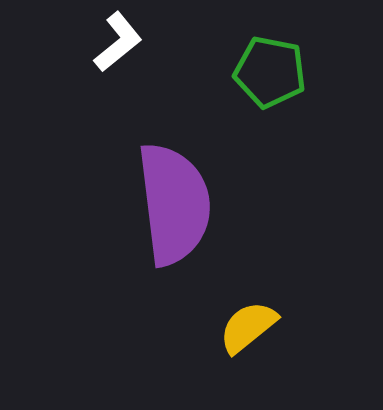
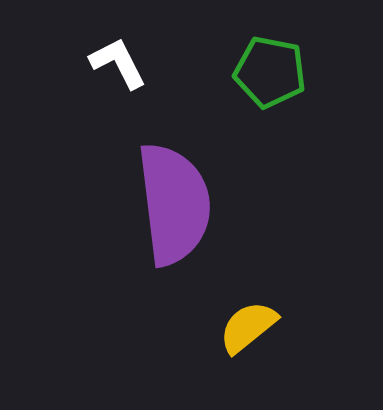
white L-shape: moved 21 px down; rotated 78 degrees counterclockwise
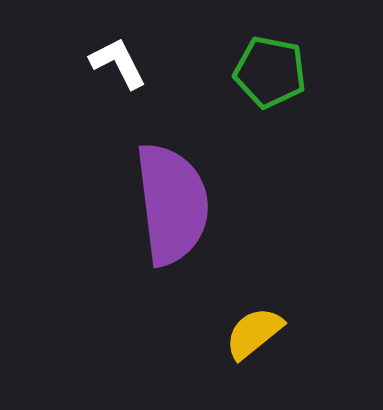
purple semicircle: moved 2 px left
yellow semicircle: moved 6 px right, 6 px down
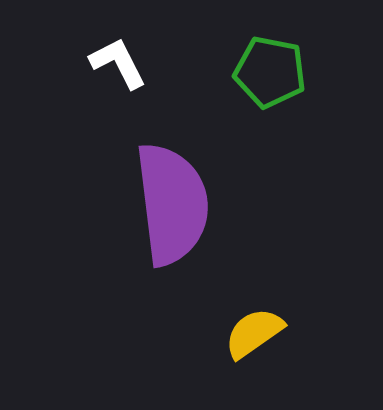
yellow semicircle: rotated 4 degrees clockwise
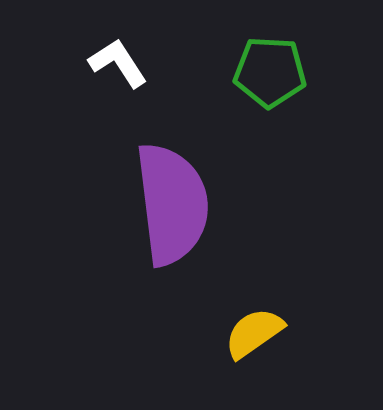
white L-shape: rotated 6 degrees counterclockwise
green pentagon: rotated 8 degrees counterclockwise
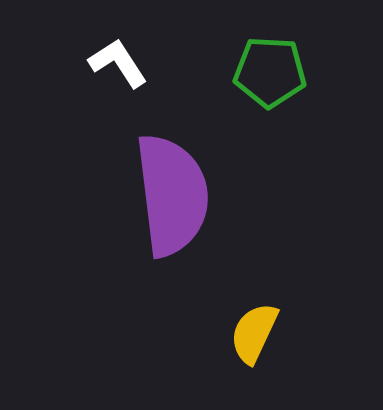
purple semicircle: moved 9 px up
yellow semicircle: rotated 30 degrees counterclockwise
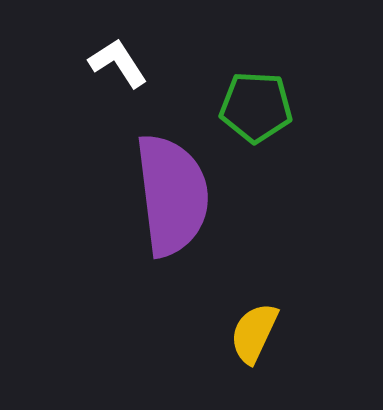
green pentagon: moved 14 px left, 35 px down
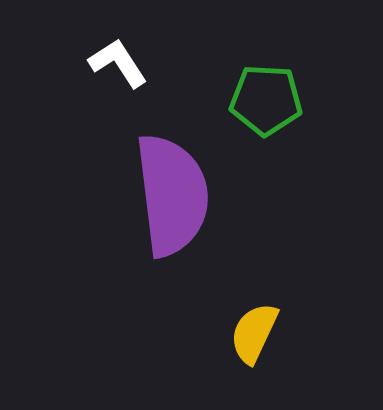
green pentagon: moved 10 px right, 7 px up
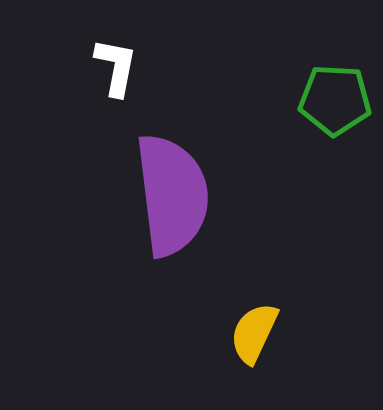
white L-shape: moved 2 px left, 4 px down; rotated 44 degrees clockwise
green pentagon: moved 69 px right
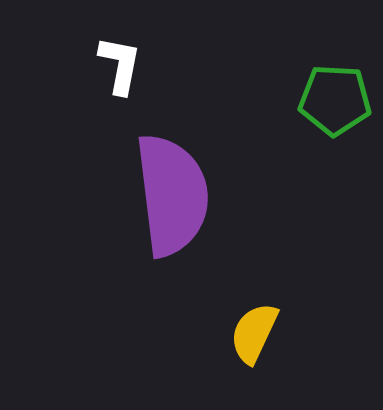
white L-shape: moved 4 px right, 2 px up
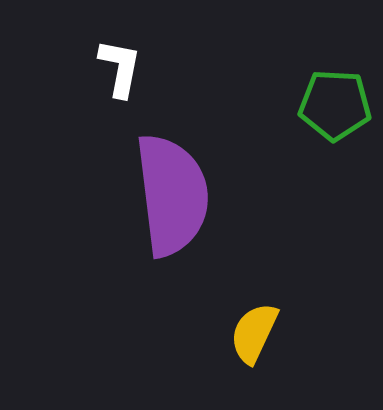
white L-shape: moved 3 px down
green pentagon: moved 5 px down
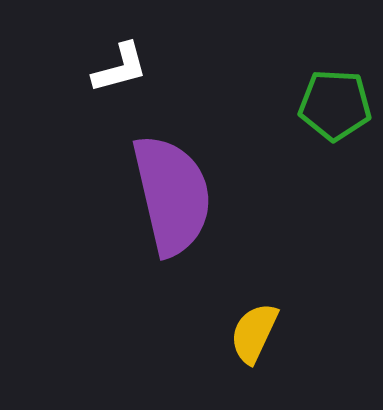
white L-shape: rotated 64 degrees clockwise
purple semicircle: rotated 6 degrees counterclockwise
